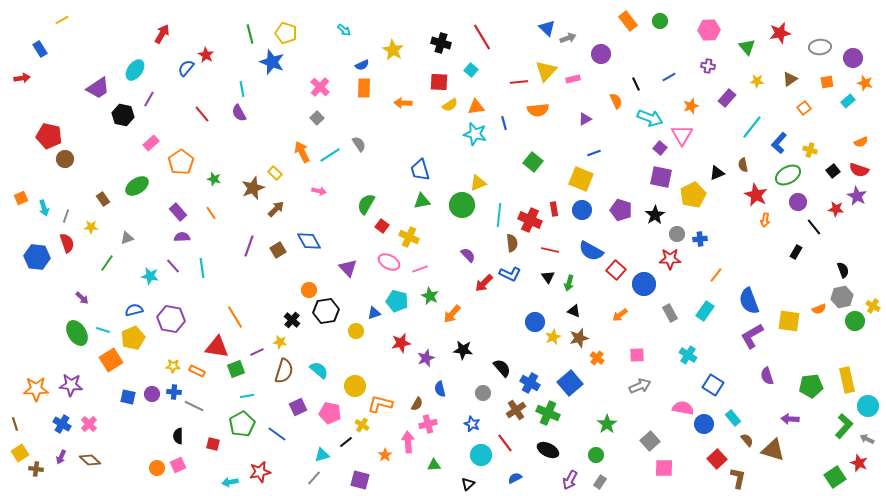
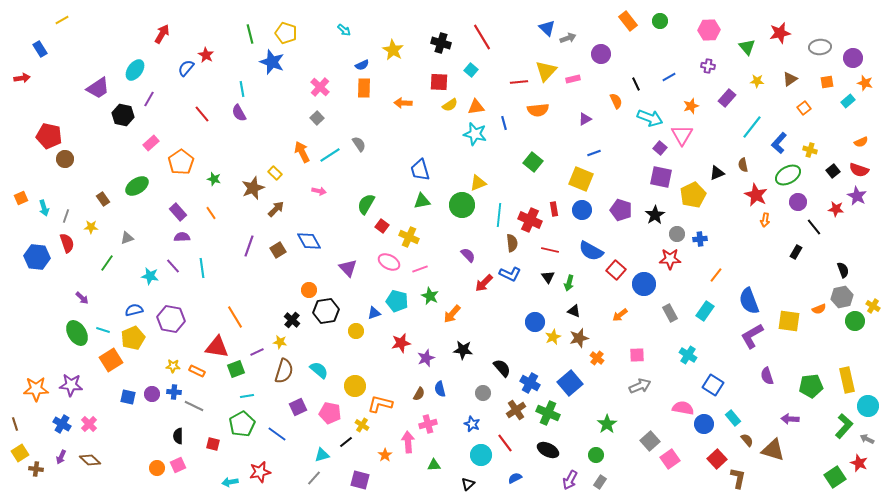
brown semicircle at (417, 404): moved 2 px right, 10 px up
pink square at (664, 468): moved 6 px right, 9 px up; rotated 36 degrees counterclockwise
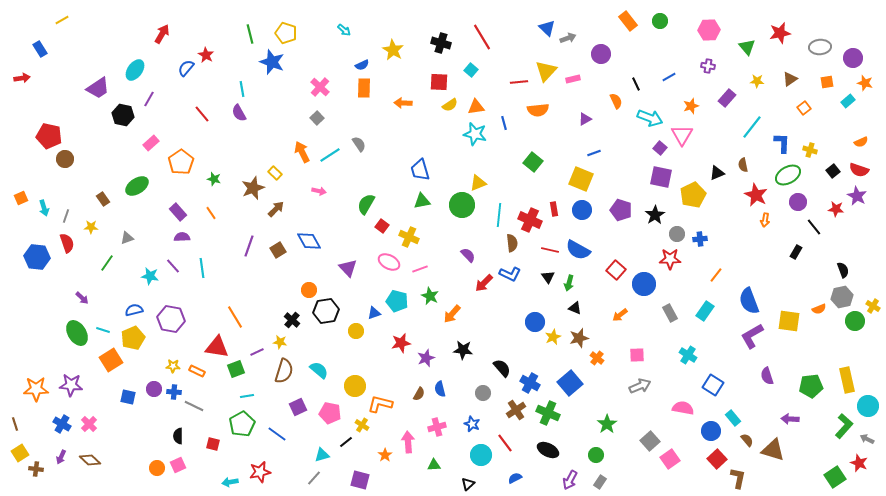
blue L-shape at (779, 143): moved 3 px right; rotated 140 degrees clockwise
blue semicircle at (591, 251): moved 13 px left, 1 px up
black triangle at (574, 311): moved 1 px right, 3 px up
purple circle at (152, 394): moved 2 px right, 5 px up
pink cross at (428, 424): moved 9 px right, 3 px down
blue circle at (704, 424): moved 7 px right, 7 px down
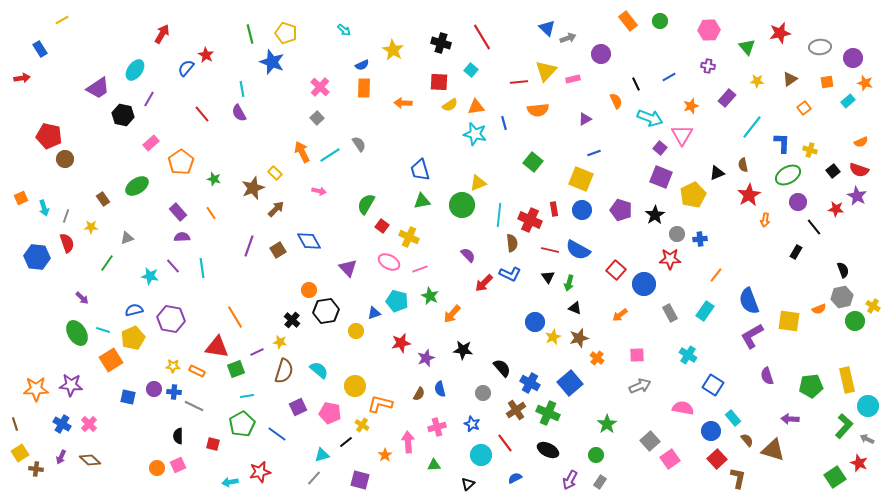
purple square at (661, 177): rotated 10 degrees clockwise
red star at (756, 195): moved 7 px left; rotated 15 degrees clockwise
